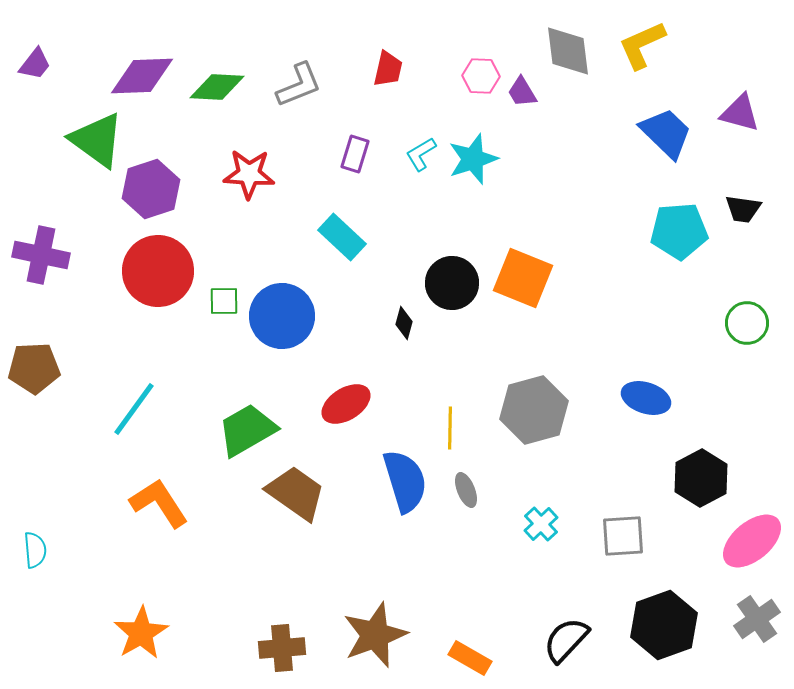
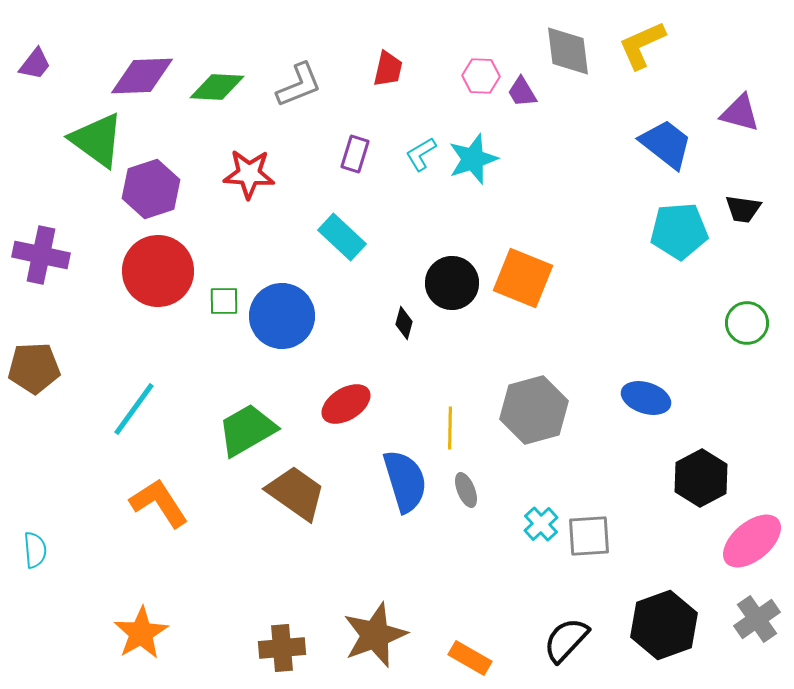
blue trapezoid at (666, 133): moved 11 px down; rotated 6 degrees counterclockwise
gray square at (623, 536): moved 34 px left
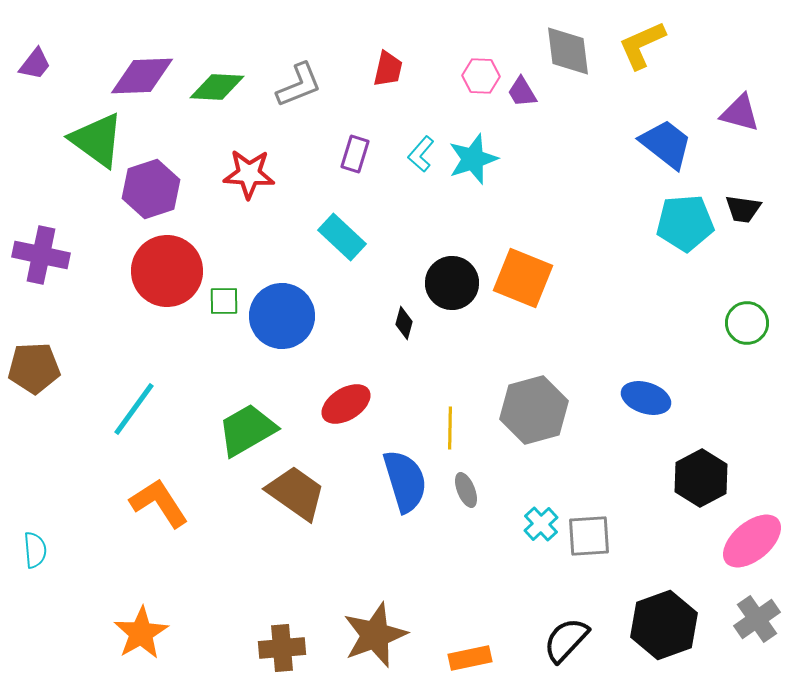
cyan L-shape at (421, 154): rotated 18 degrees counterclockwise
cyan pentagon at (679, 231): moved 6 px right, 8 px up
red circle at (158, 271): moved 9 px right
orange rectangle at (470, 658): rotated 42 degrees counterclockwise
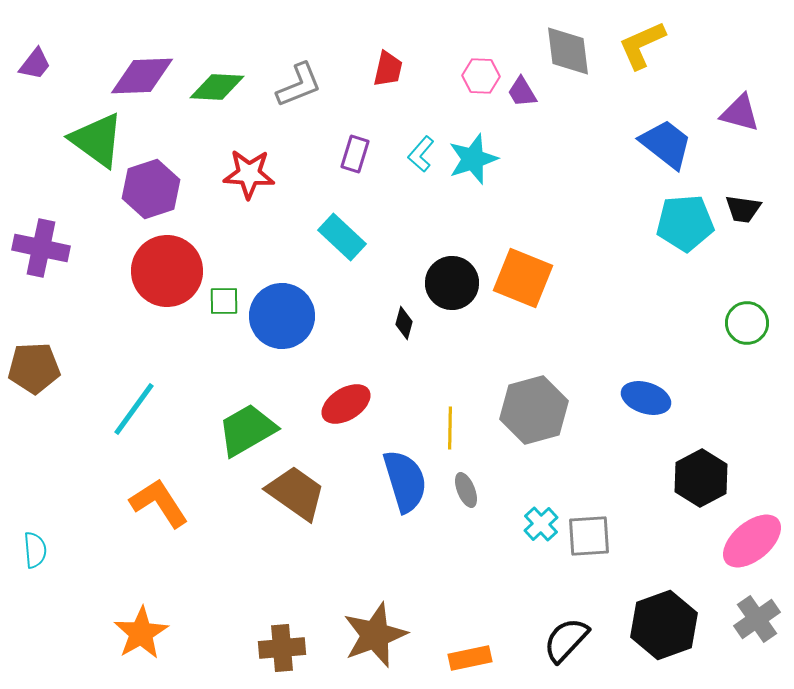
purple cross at (41, 255): moved 7 px up
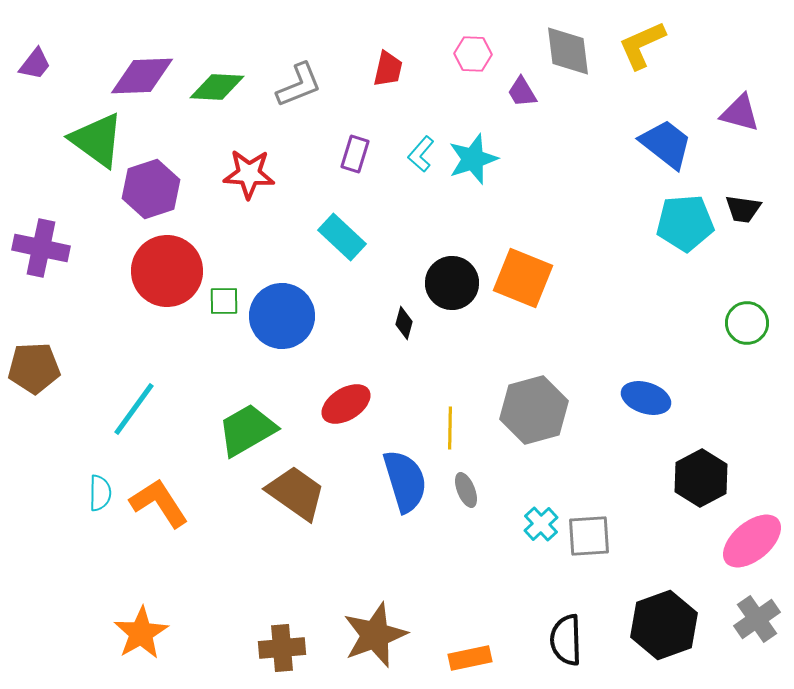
pink hexagon at (481, 76): moved 8 px left, 22 px up
cyan semicircle at (35, 550): moved 65 px right, 57 px up; rotated 6 degrees clockwise
black semicircle at (566, 640): rotated 45 degrees counterclockwise
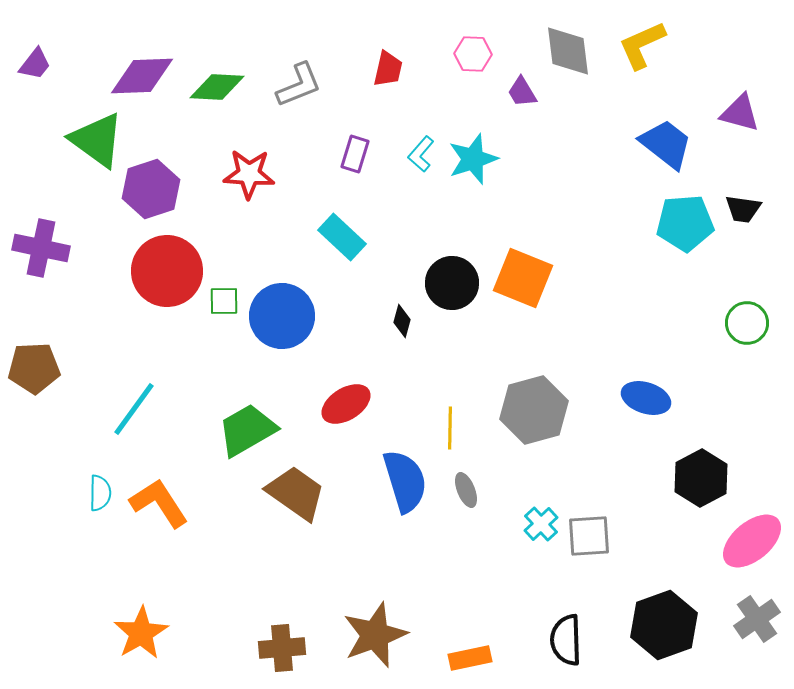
black diamond at (404, 323): moved 2 px left, 2 px up
